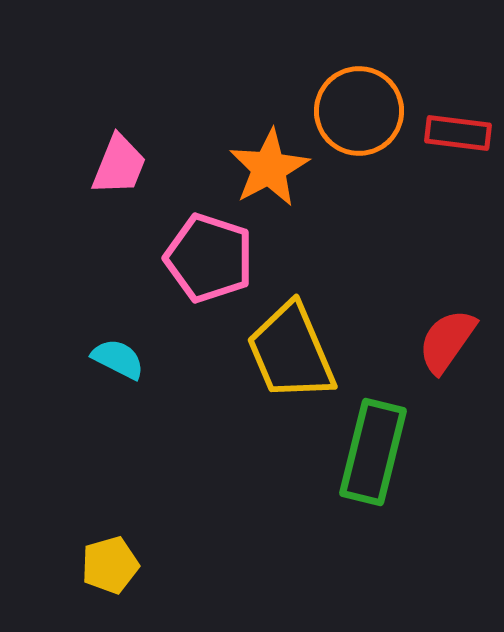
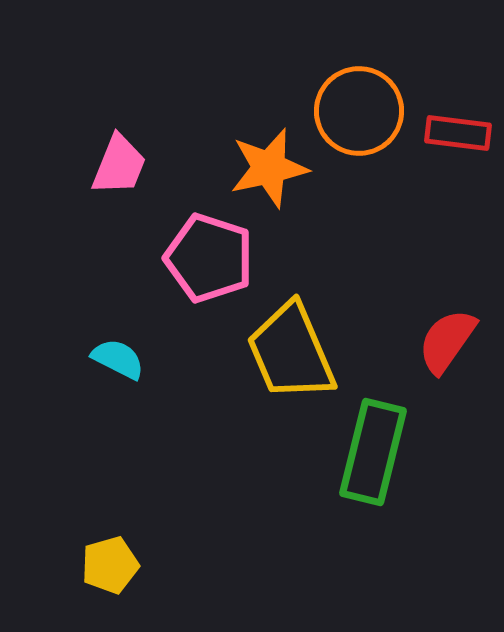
orange star: rotated 16 degrees clockwise
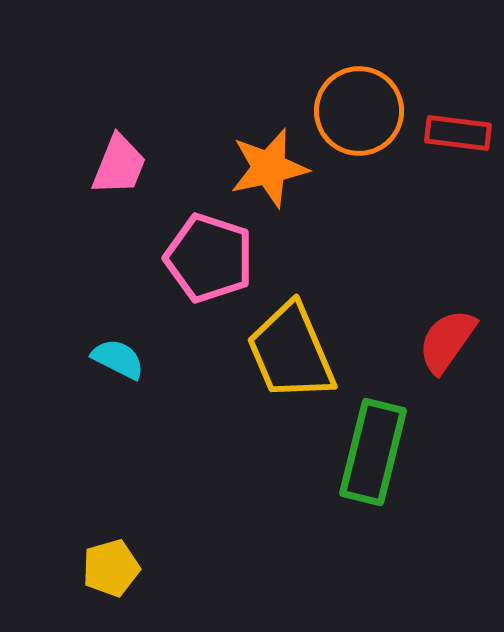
yellow pentagon: moved 1 px right, 3 px down
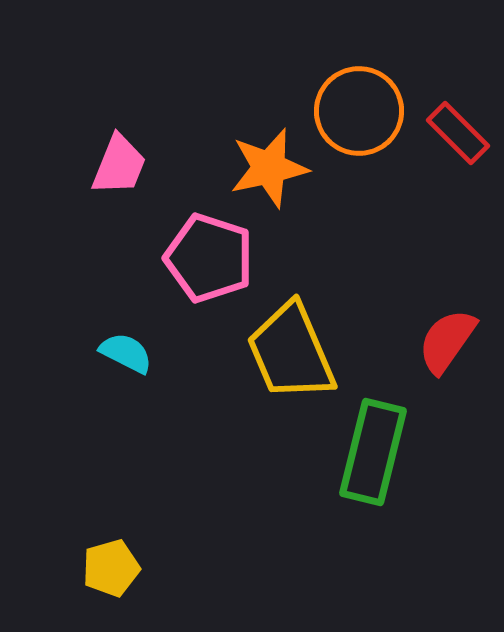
red rectangle: rotated 38 degrees clockwise
cyan semicircle: moved 8 px right, 6 px up
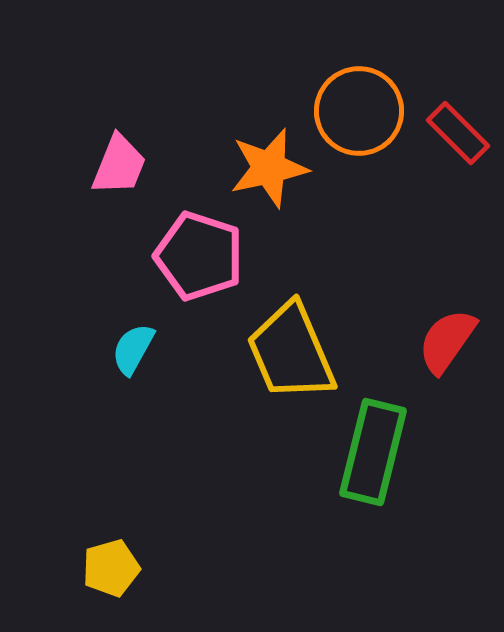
pink pentagon: moved 10 px left, 2 px up
cyan semicircle: moved 7 px right, 4 px up; rotated 88 degrees counterclockwise
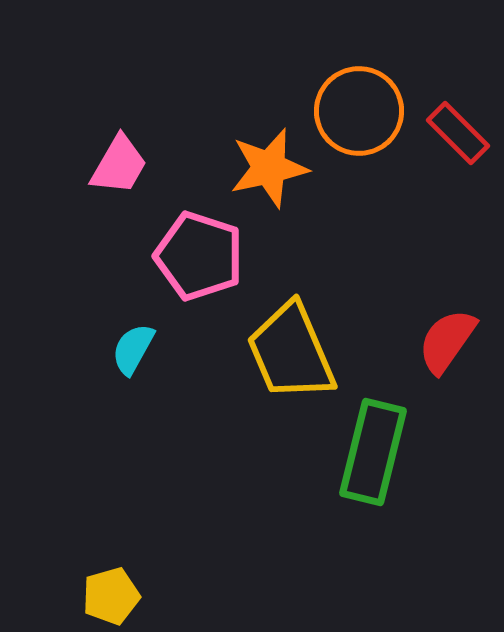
pink trapezoid: rotated 8 degrees clockwise
yellow pentagon: moved 28 px down
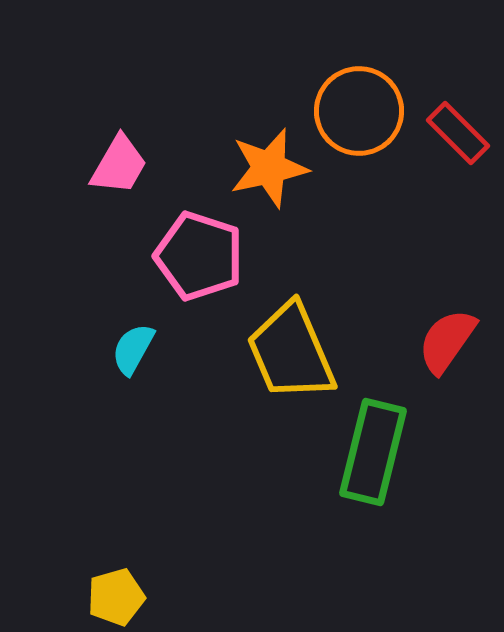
yellow pentagon: moved 5 px right, 1 px down
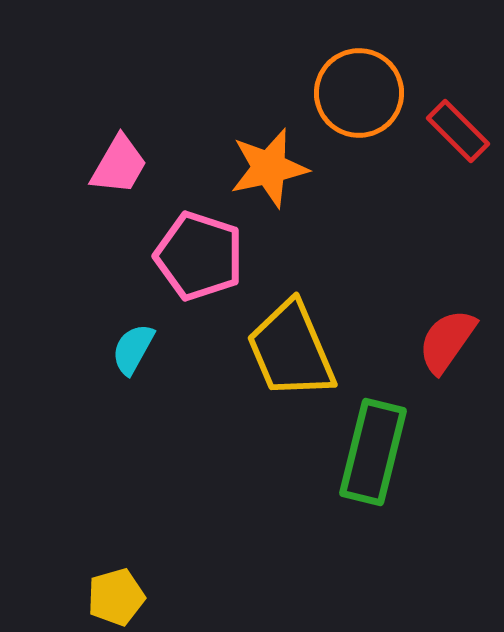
orange circle: moved 18 px up
red rectangle: moved 2 px up
yellow trapezoid: moved 2 px up
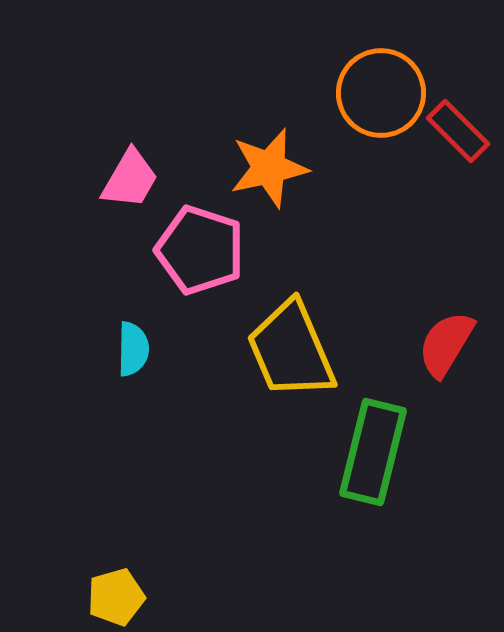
orange circle: moved 22 px right
pink trapezoid: moved 11 px right, 14 px down
pink pentagon: moved 1 px right, 6 px up
red semicircle: moved 1 px left, 3 px down; rotated 4 degrees counterclockwise
cyan semicircle: rotated 152 degrees clockwise
